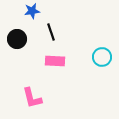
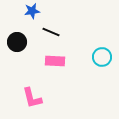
black line: rotated 48 degrees counterclockwise
black circle: moved 3 px down
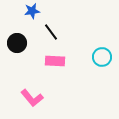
black line: rotated 30 degrees clockwise
black circle: moved 1 px down
pink L-shape: rotated 25 degrees counterclockwise
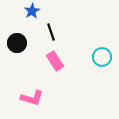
blue star: rotated 21 degrees counterclockwise
black line: rotated 18 degrees clockwise
pink rectangle: rotated 54 degrees clockwise
pink L-shape: rotated 35 degrees counterclockwise
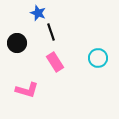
blue star: moved 6 px right, 2 px down; rotated 21 degrees counterclockwise
cyan circle: moved 4 px left, 1 px down
pink rectangle: moved 1 px down
pink L-shape: moved 5 px left, 8 px up
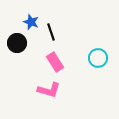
blue star: moved 7 px left, 9 px down
pink L-shape: moved 22 px right
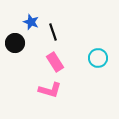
black line: moved 2 px right
black circle: moved 2 px left
pink L-shape: moved 1 px right
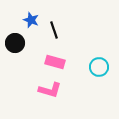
blue star: moved 2 px up
black line: moved 1 px right, 2 px up
cyan circle: moved 1 px right, 9 px down
pink rectangle: rotated 42 degrees counterclockwise
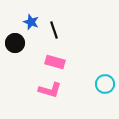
blue star: moved 2 px down
cyan circle: moved 6 px right, 17 px down
